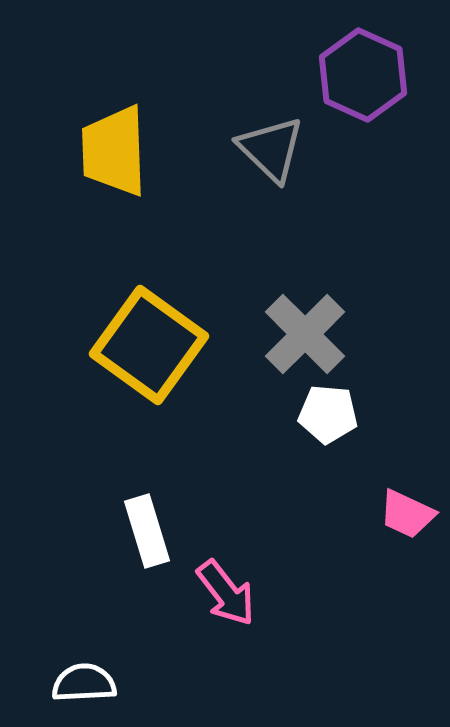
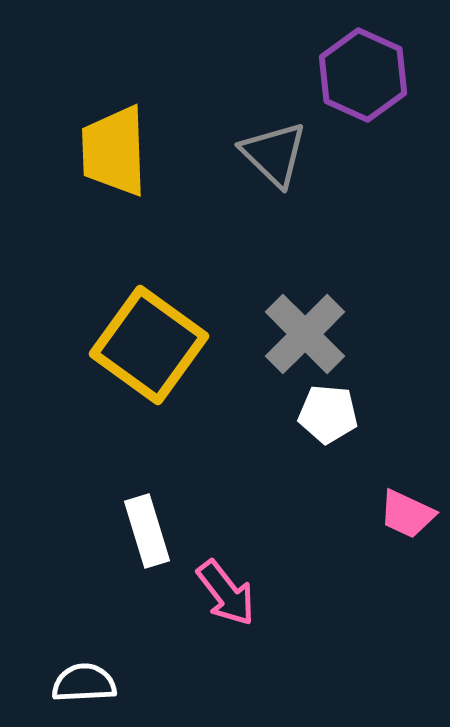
gray triangle: moved 3 px right, 5 px down
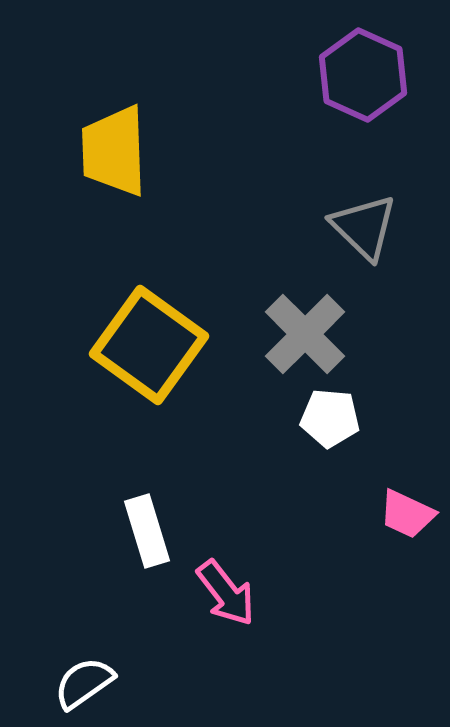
gray triangle: moved 90 px right, 73 px down
white pentagon: moved 2 px right, 4 px down
white semicircle: rotated 32 degrees counterclockwise
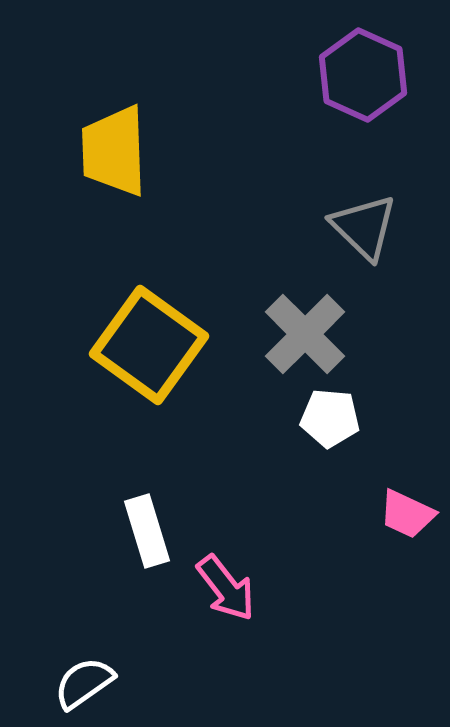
pink arrow: moved 5 px up
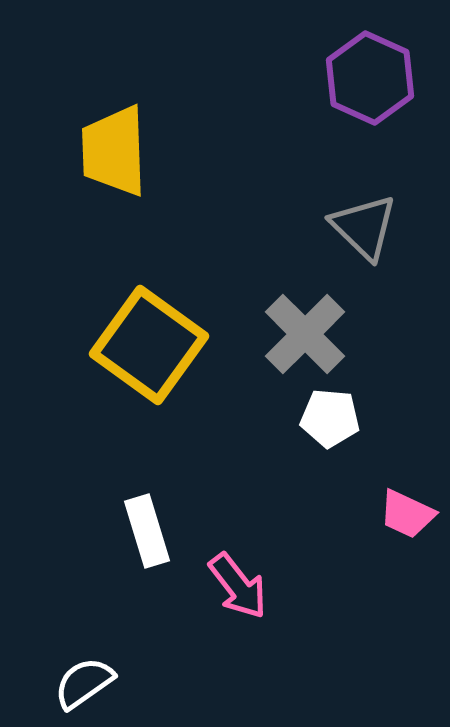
purple hexagon: moved 7 px right, 3 px down
pink arrow: moved 12 px right, 2 px up
